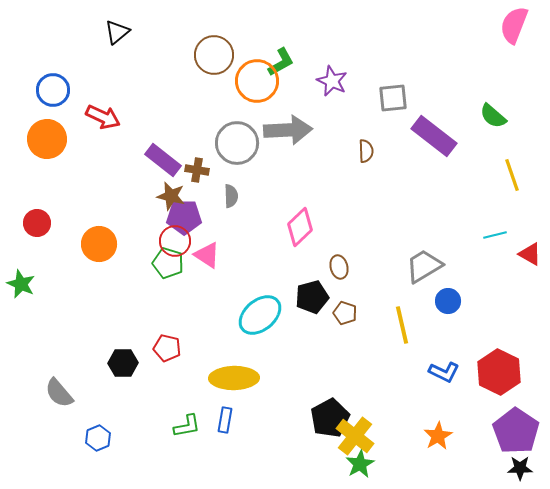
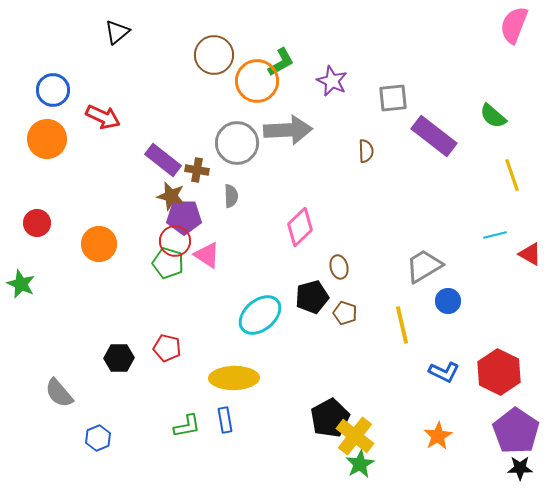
black hexagon at (123, 363): moved 4 px left, 5 px up
blue rectangle at (225, 420): rotated 20 degrees counterclockwise
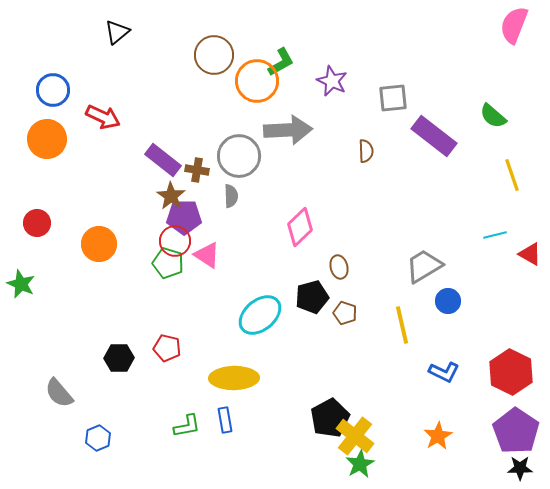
gray circle at (237, 143): moved 2 px right, 13 px down
brown star at (171, 196): rotated 20 degrees clockwise
red hexagon at (499, 372): moved 12 px right
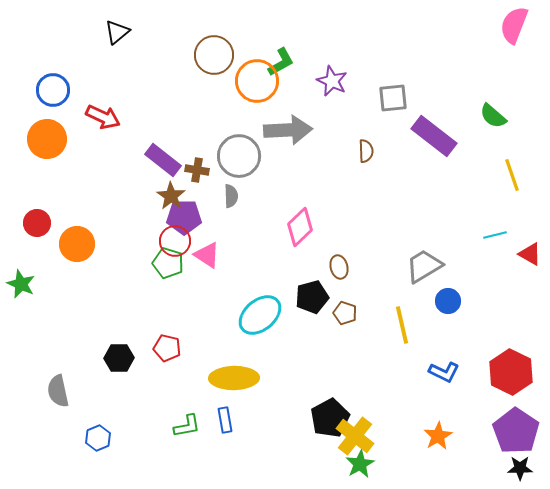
orange circle at (99, 244): moved 22 px left
gray semicircle at (59, 393): moved 1 px left, 2 px up; rotated 28 degrees clockwise
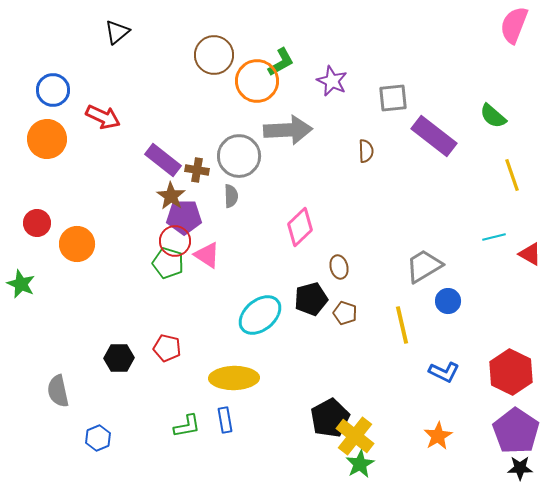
cyan line at (495, 235): moved 1 px left, 2 px down
black pentagon at (312, 297): moved 1 px left, 2 px down
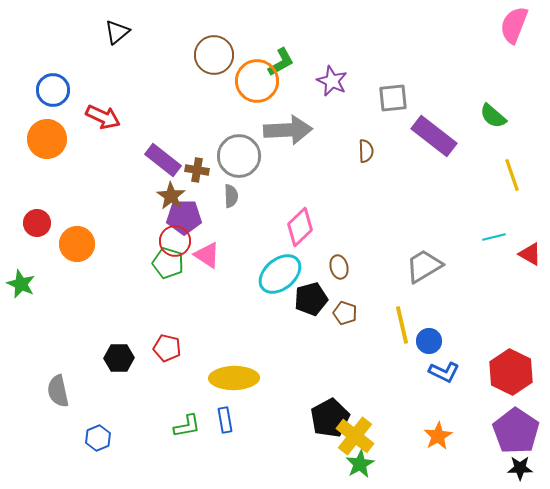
blue circle at (448, 301): moved 19 px left, 40 px down
cyan ellipse at (260, 315): moved 20 px right, 41 px up
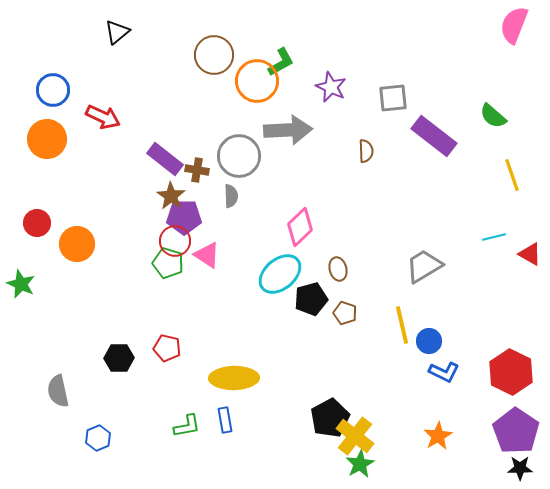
purple star at (332, 81): moved 1 px left, 6 px down
purple rectangle at (163, 160): moved 2 px right, 1 px up
brown ellipse at (339, 267): moved 1 px left, 2 px down
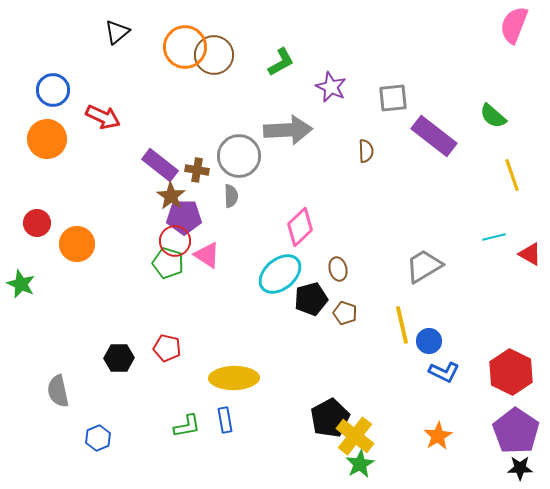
orange circle at (257, 81): moved 72 px left, 34 px up
purple rectangle at (165, 159): moved 5 px left, 6 px down
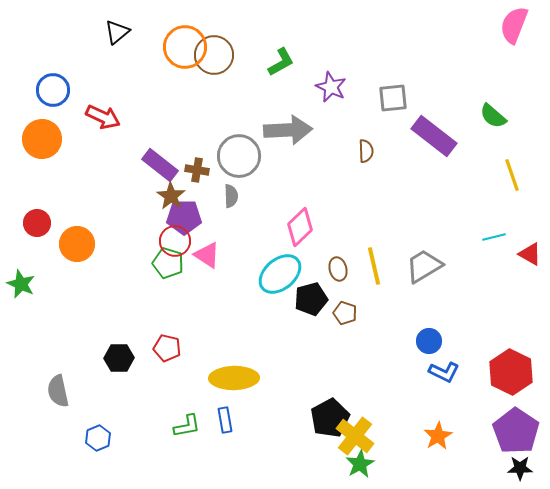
orange circle at (47, 139): moved 5 px left
yellow line at (402, 325): moved 28 px left, 59 px up
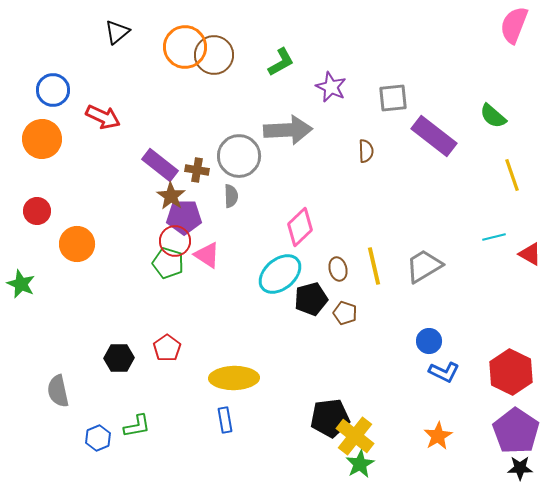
red circle at (37, 223): moved 12 px up
red pentagon at (167, 348): rotated 24 degrees clockwise
black pentagon at (330, 418): rotated 21 degrees clockwise
green L-shape at (187, 426): moved 50 px left
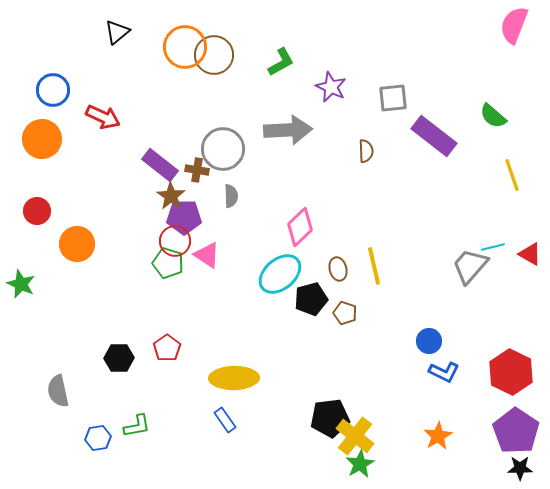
gray circle at (239, 156): moved 16 px left, 7 px up
cyan line at (494, 237): moved 1 px left, 10 px down
gray trapezoid at (424, 266): moved 46 px right; rotated 18 degrees counterclockwise
blue rectangle at (225, 420): rotated 25 degrees counterclockwise
blue hexagon at (98, 438): rotated 15 degrees clockwise
